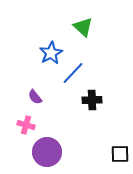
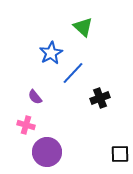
black cross: moved 8 px right, 2 px up; rotated 18 degrees counterclockwise
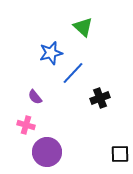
blue star: rotated 15 degrees clockwise
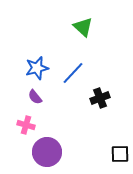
blue star: moved 14 px left, 15 px down
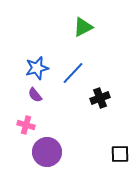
green triangle: rotated 50 degrees clockwise
purple semicircle: moved 2 px up
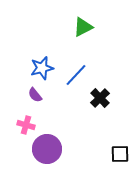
blue star: moved 5 px right
blue line: moved 3 px right, 2 px down
black cross: rotated 24 degrees counterclockwise
purple circle: moved 3 px up
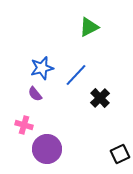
green triangle: moved 6 px right
purple semicircle: moved 1 px up
pink cross: moved 2 px left
black square: rotated 24 degrees counterclockwise
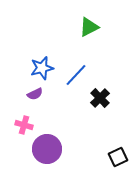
purple semicircle: rotated 77 degrees counterclockwise
black square: moved 2 px left, 3 px down
